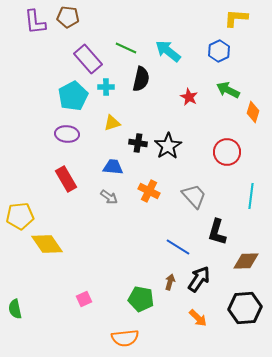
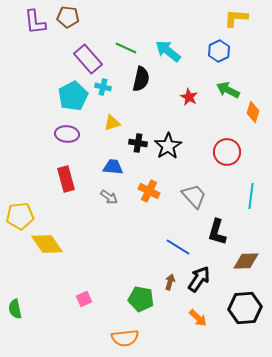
cyan cross: moved 3 px left; rotated 14 degrees clockwise
red rectangle: rotated 15 degrees clockwise
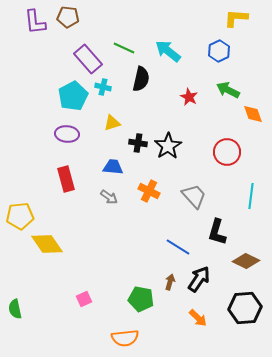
green line: moved 2 px left
orange diamond: moved 2 px down; rotated 35 degrees counterclockwise
brown diamond: rotated 28 degrees clockwise
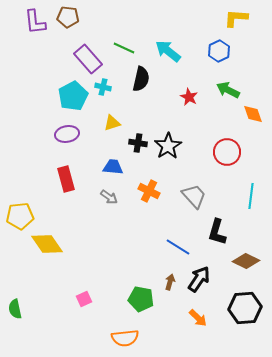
purple ellipse: rotated 15 degrees counterclockwise
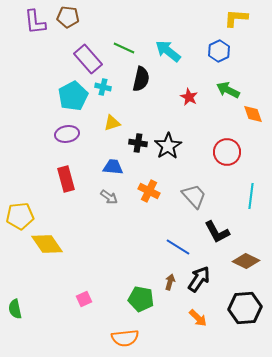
black L-shape: rotated 44 degrees counterclockwise
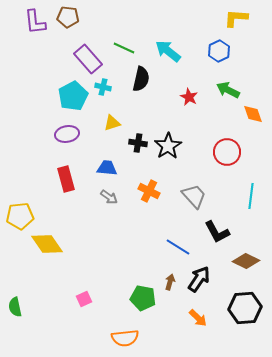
blue trapezoid: moved 6 px left, 1 px down
green pentagon: moved 2 px right, 1 px up
green semicircle: moved 2 px up
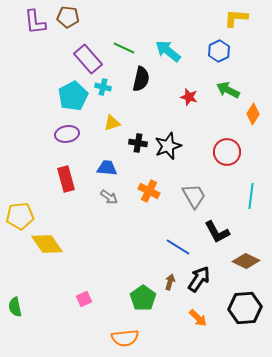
red star: rotated 12 degrees counterclockwise
orange diamond: rotated 50 degrees clockwise
black star: rotated 12 degrees clockwise
gray trapezoid: rotated 12 degrees clockwise
green pentagon: rotated 25 degrees clockwise
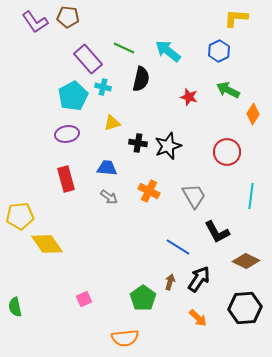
purple L-shape: rotated 28 degrees counterclockwise
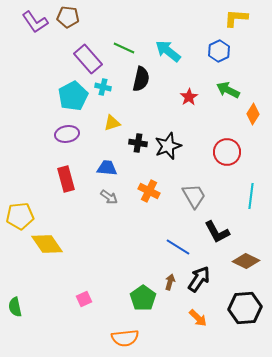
red star: rotated 24 degrees clockwise
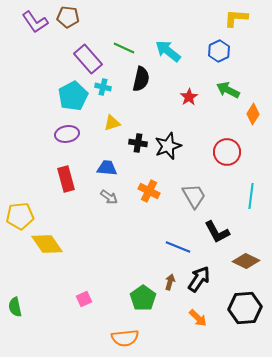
blue line: rotated 10 degrees counterclockwise
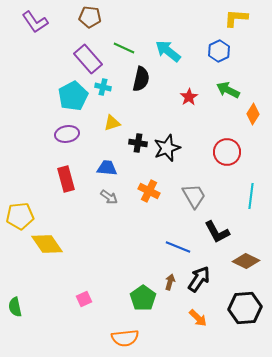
brown pentagon: moved 22 px right
black star: moved 1 px left, 2 px down
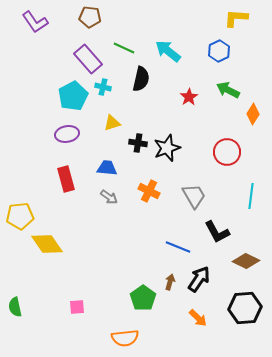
pink square: moved 7 px left, 8 px down; rotated 21 degrees clockwise
